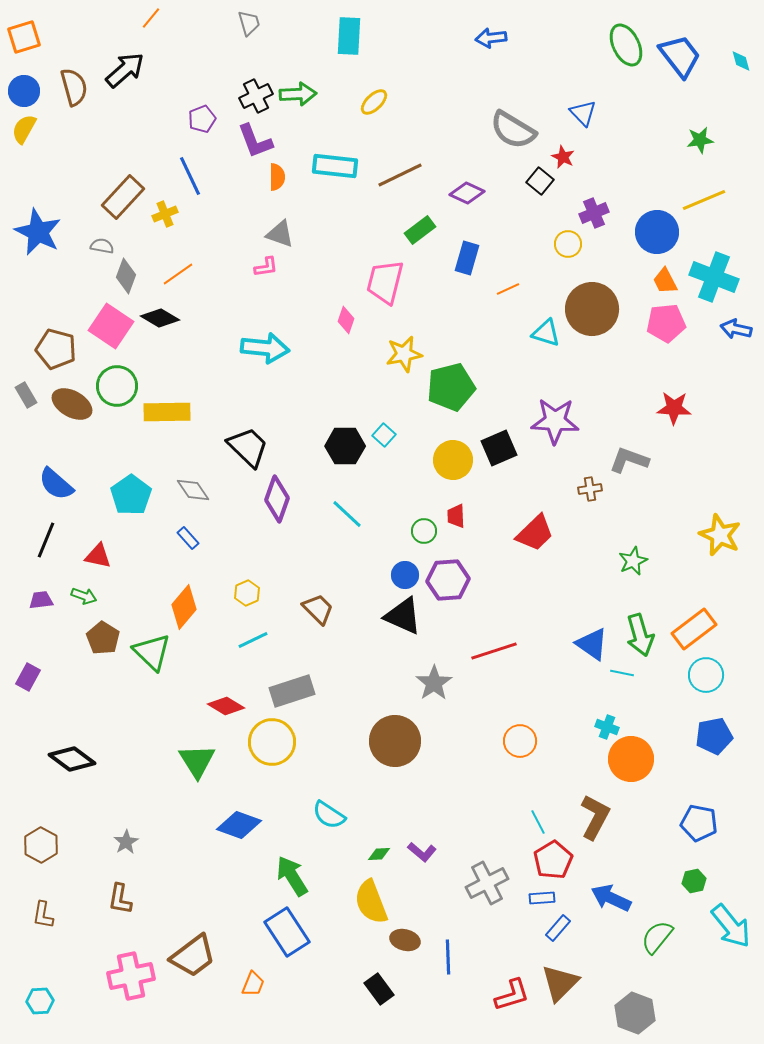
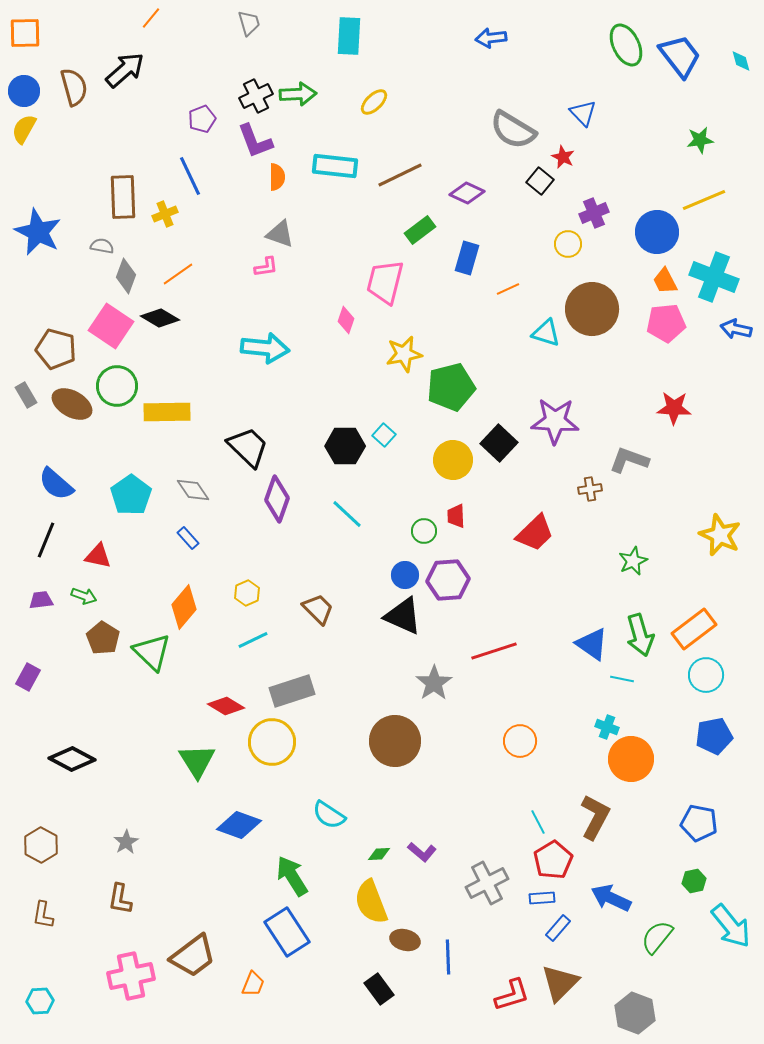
orange square at (24, 37): moved 1 px right, 4 px up; rotated 16 degrees clockwise
brown rectangle at (123, 197): rotated 45 degrees counterclockwise
black square at (499, 448): moved 5 px up; rotated 24 degrees counterclockwise
cyan line at (622, 673): moved 6 px down
black diamond at (72, 759): rotated 9 degrees counterclockwise
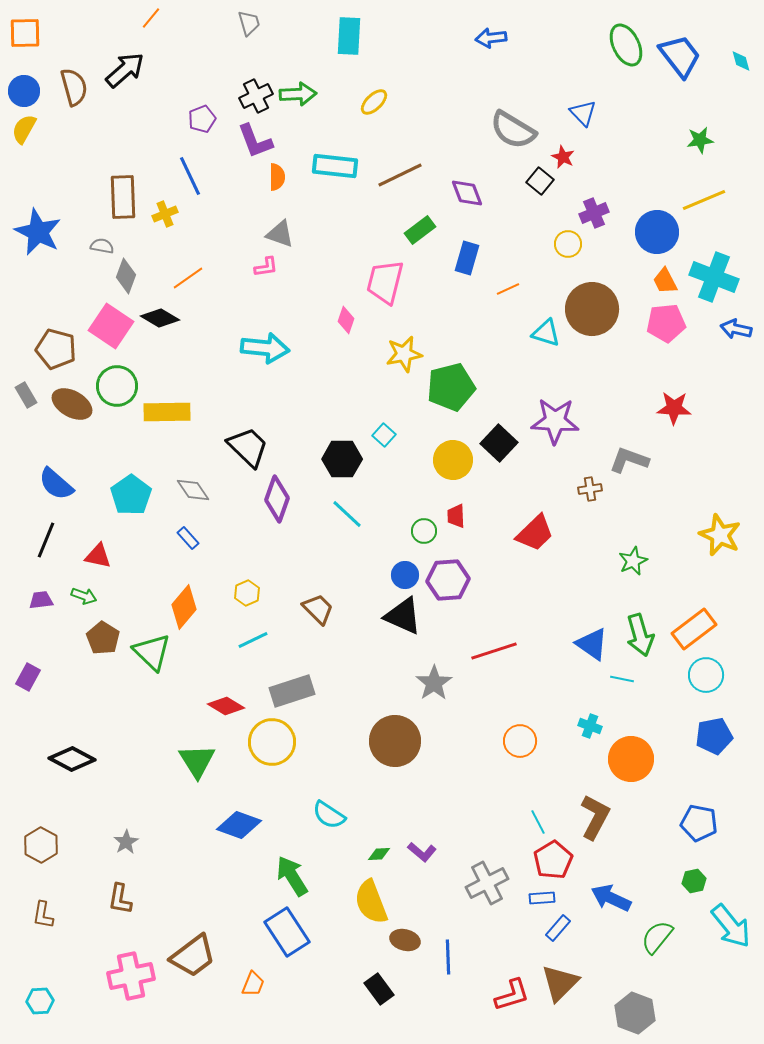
purple diamond at (467, 193): rotated 44 degrees clockwise
orange line at (178, 274): moved 10 px right, 4 px down
black hexagon at (345, 446): moved 3 px left, 13 px down
cyan cross at (607, 727): moved 17 px left, 1 px up
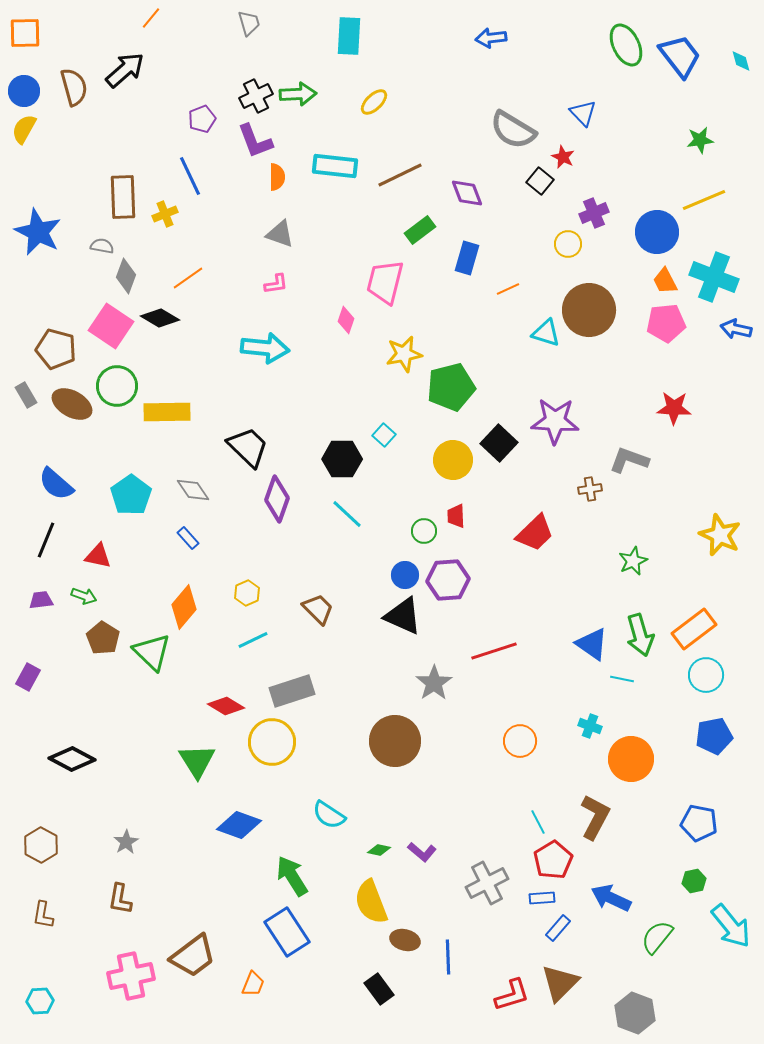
pink L-shape at (266, 267): moved 10 px right, 17 px down
brown circle at (592, 309): moved 3 px left, 1 px down
green diamond at (379, 854): moved 4 px up; rotated 15 degrees clockwise
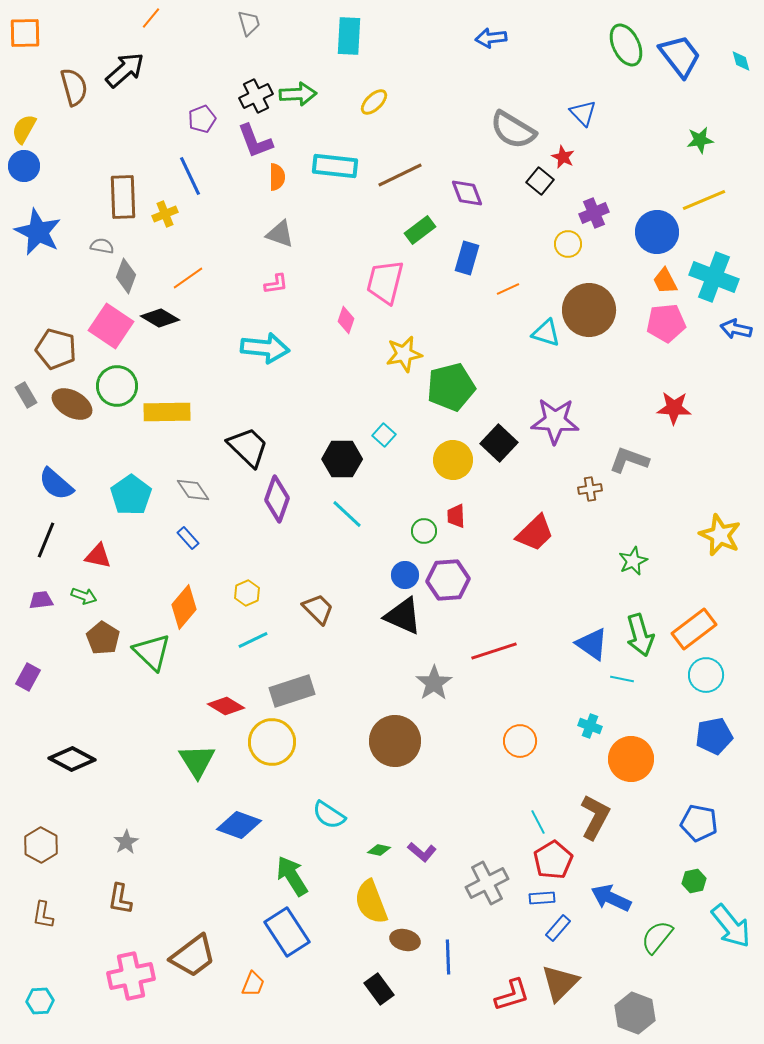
blue circle at (24, 91): moved 75 px down
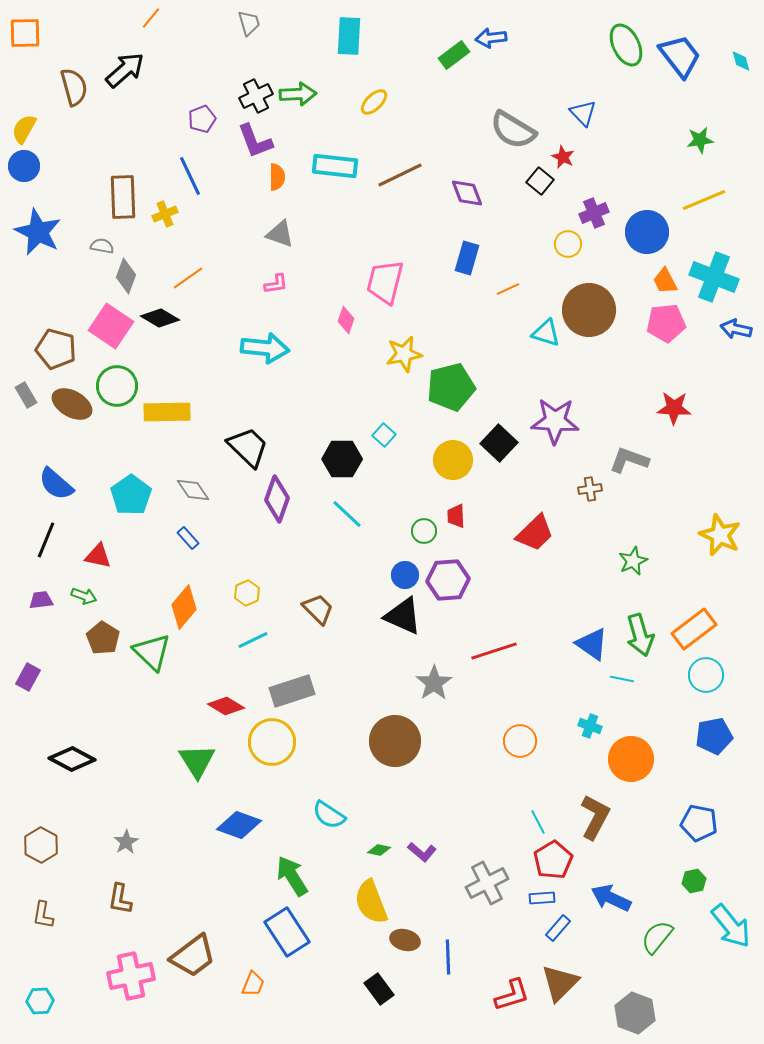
green rectangle at (420, 230): moved 34 px right, 175 px up
blue circle at (657, 232): moved 10 px left
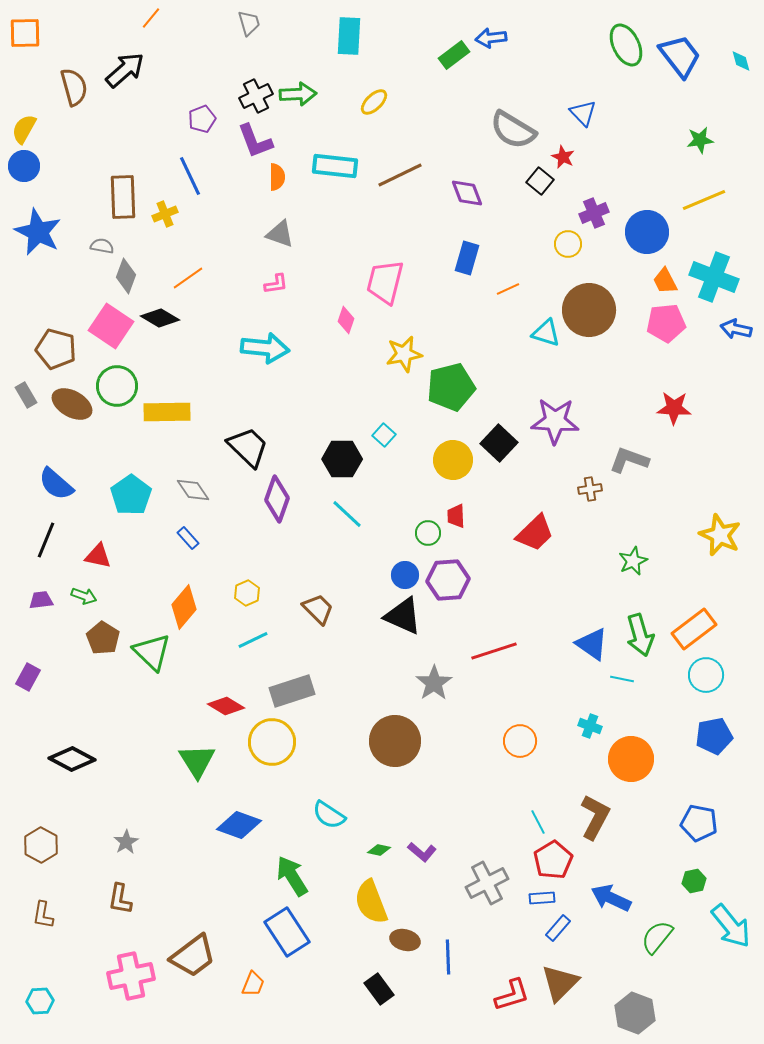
green circle at (424, 531): moved 4 px right, 2 px down
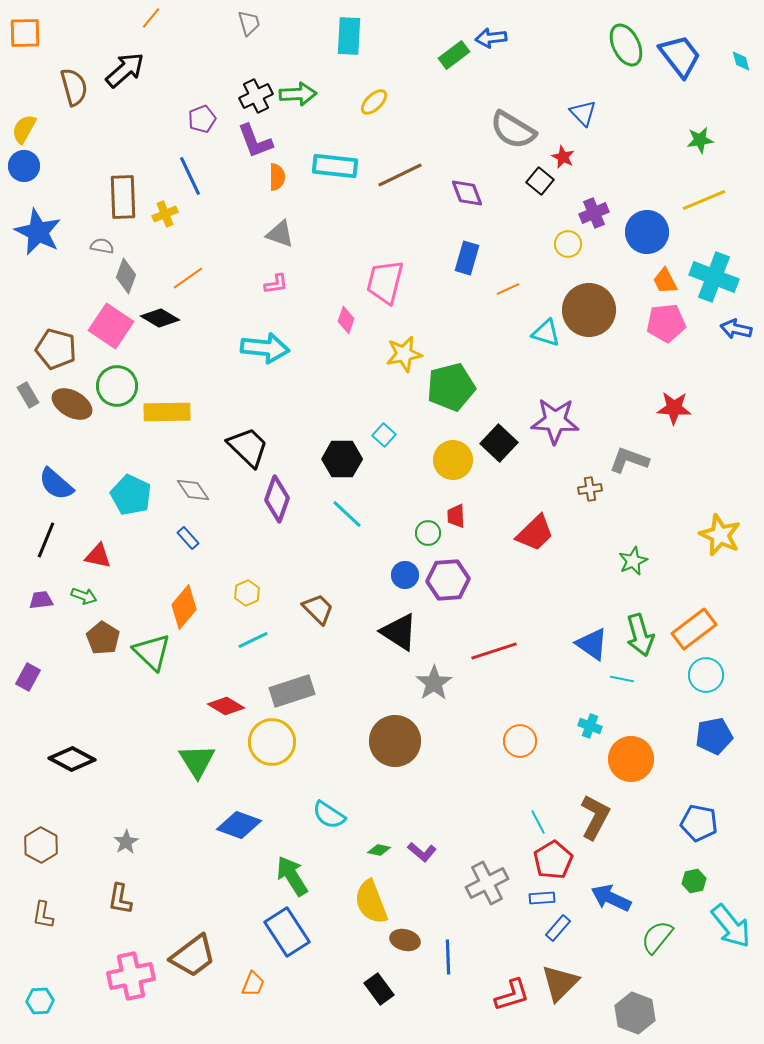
gray rectangle at (26, 395): moved 2 px right
cyan pentagon at (131, 495): rotated 12 degrees counterclockwise
black triangle at (403, 616): moved 4 px left, 16 px down; rotated 9 degrees clockwise
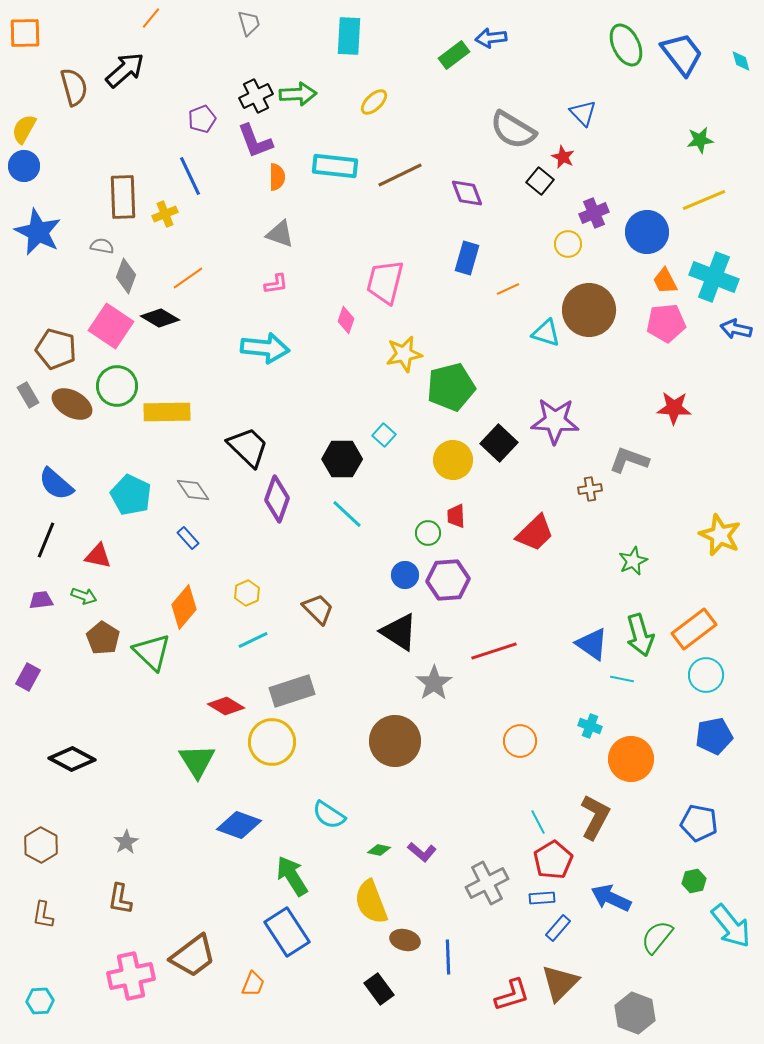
blue trapezoid at (680, 56): moved 2 px right, 2 px up
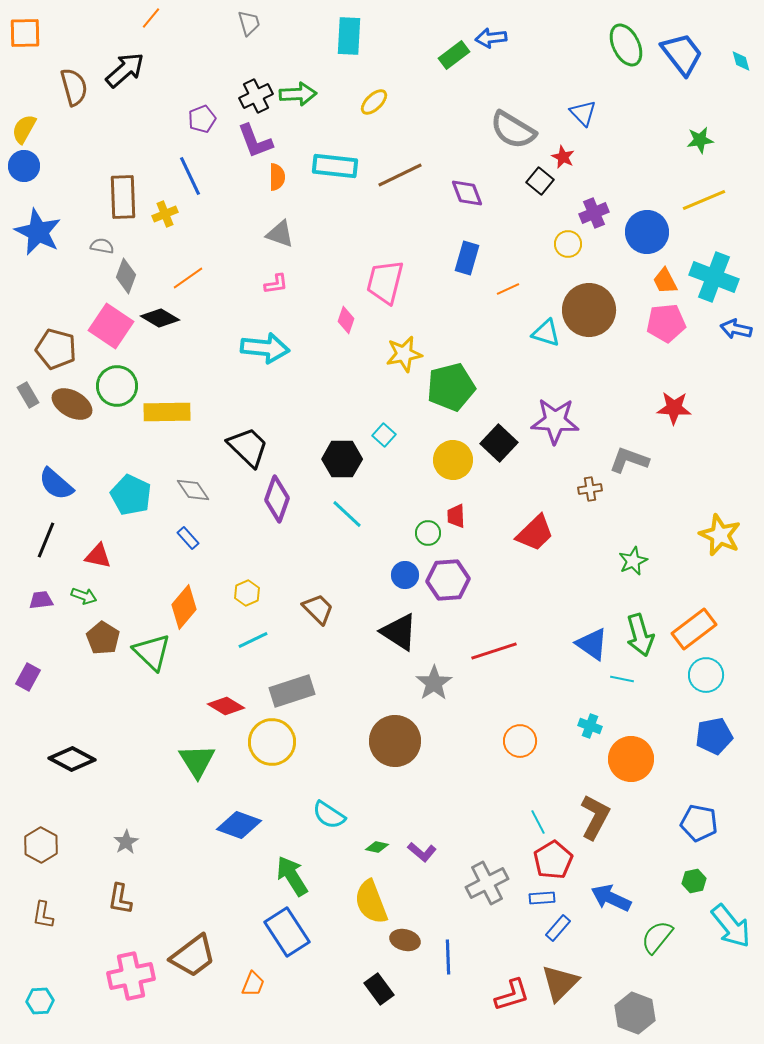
green diamond at (379, 850): moved 2 px left, 3 px up
